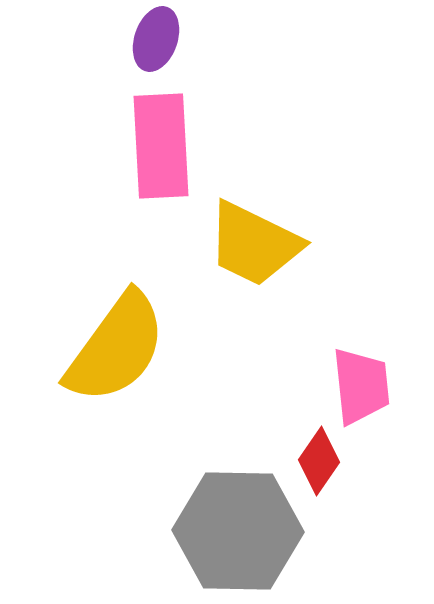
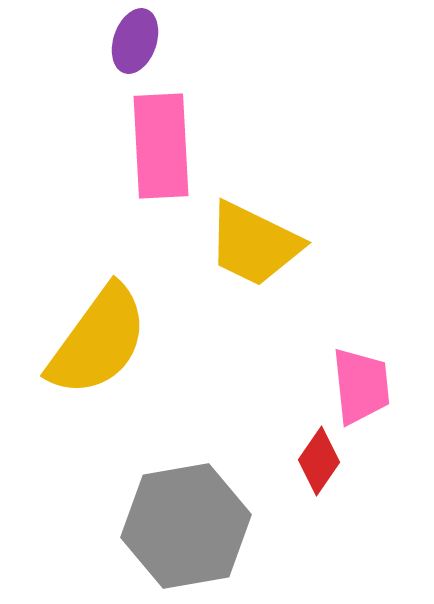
purple ellipse: moved 21 px left, 2 px down
yellow semicircle: moved 18 px left, 7 px up
gray hexagon: moved 52 px left, 5 px up; rotated 11 degrees counterclockwise
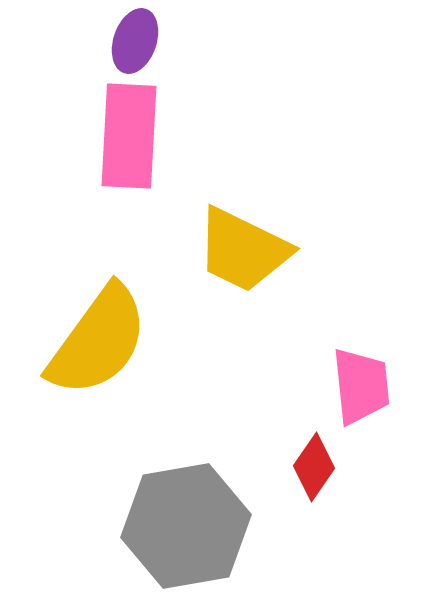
pink rectangle: moved 32 px left, 10 px up; rotated 6 degrees clockwise
yellow trapezoid: moved 11 px left, 6 px down
red diamond: moved 5 px left, 6 px down
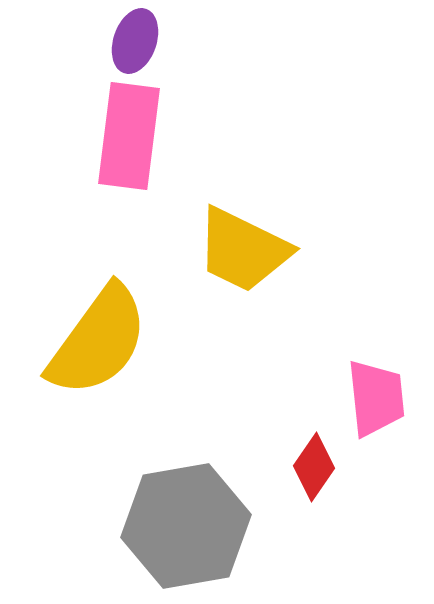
pink rectangle: rotated 4 degrees clockwise
pink trapezoid: moved 15 px right, 12 px down
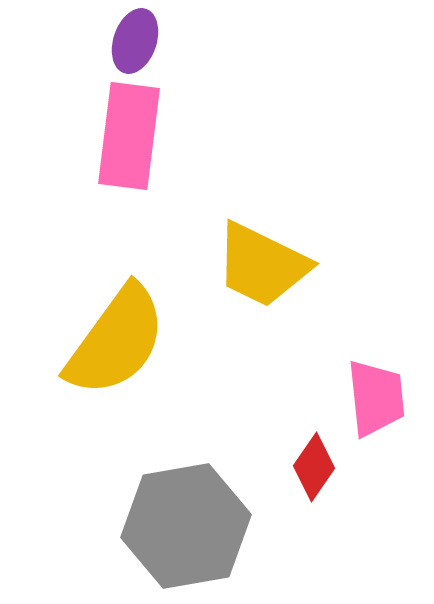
yellow trapezoid: moved 19 px right, 15 px down
yellow semicircle: moved 18 px right
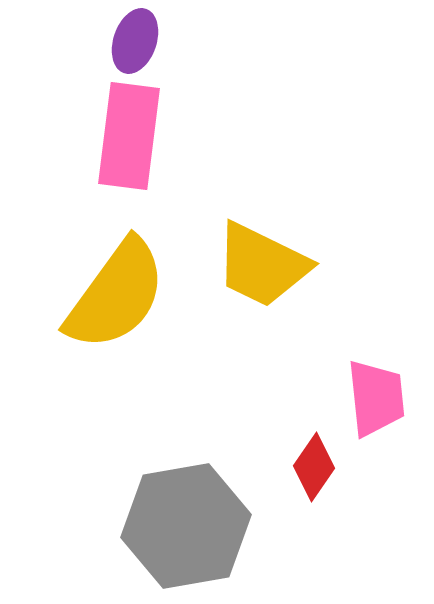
yellow semicircle: moved 46 px up
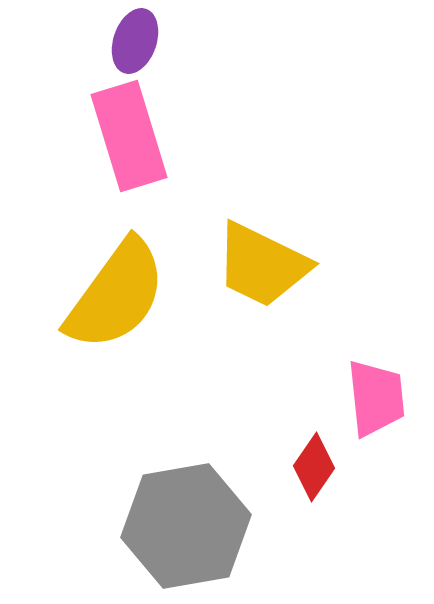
pink rectangle: rotated 24 degrees counterclockwise
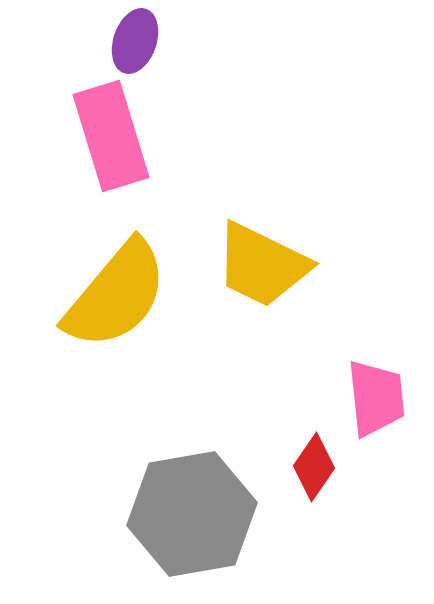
pink rectangle: moved 18 px left
yellow semicircle: rotated 4 degrees clockwise
gray hexagon: moved 6 px right, 12 px up
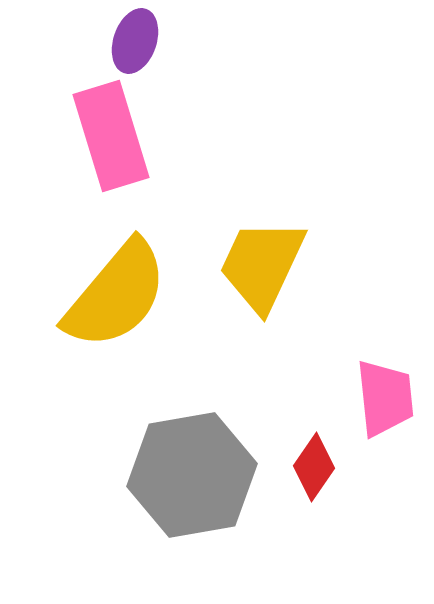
yellow trapezoid: rotated 89 degrees clockwise
pink trapezoid: moved 9 px right
gray hexagon: moved 39 px up
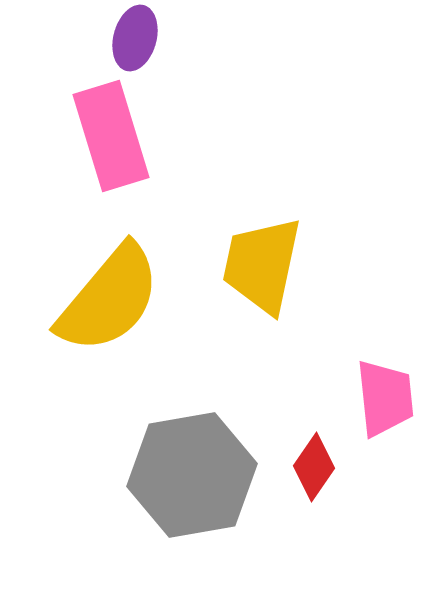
purple ellipse: moved 3 px up; rotated 4 degrees counterclockwise
yellow trapezoid: rotated 13 degrees counterclockwise
yellow semicircle: moved 7 px left, 4 px down
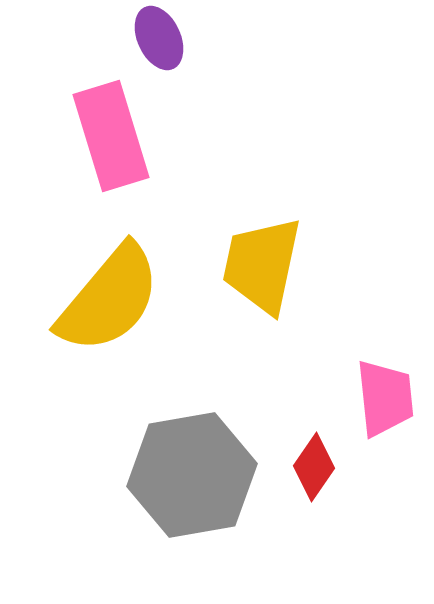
purple ellipse: moved 24 px right; rotated 40 degrees counterclockwise
